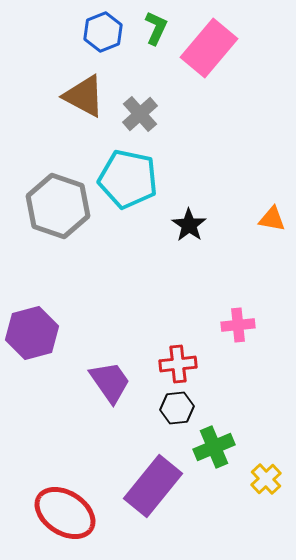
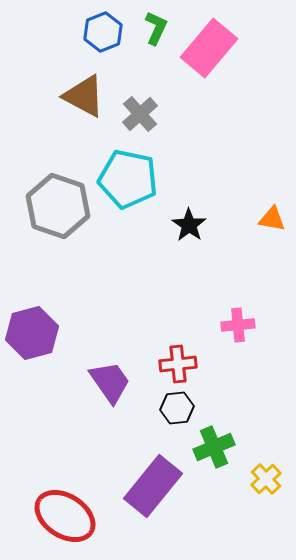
red ellipse: moved 3 px down
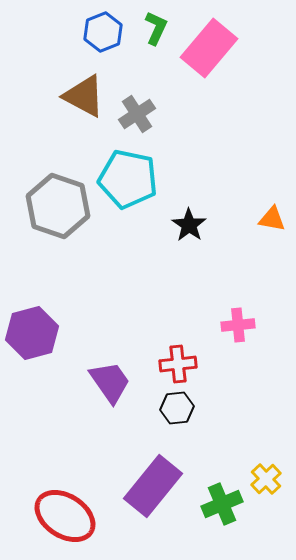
gray cross: moved 3 px left; rotated 9 degrees clockwise
green cross: moved 8 px right, 57 px down
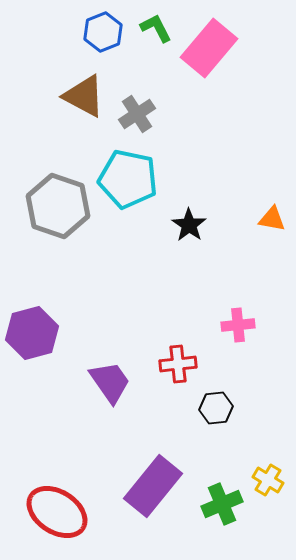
green L-shape: rotated 52 degrees counterclockwise
black hexagon: moved 39 px right
yellow cross: moved 2 px right, 1 px down; rotated 16 degrees counterclockwise
red ellipse: moved 8 px left, 4 px up
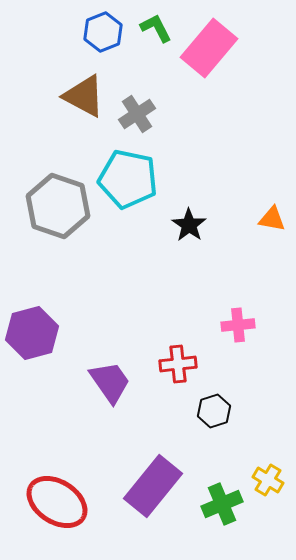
black hexagon: moved 2 px left, 3 px down; rotated 12 degrees counterclockwise
red ellipse: moved 10 px up
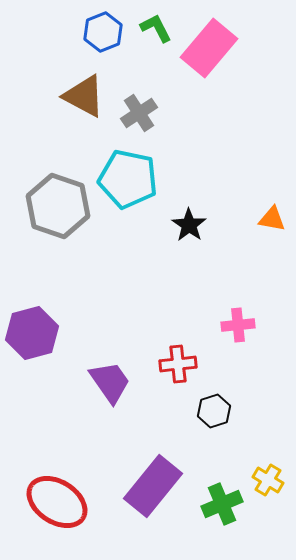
gray cross: moved 2 px right, 1 px up
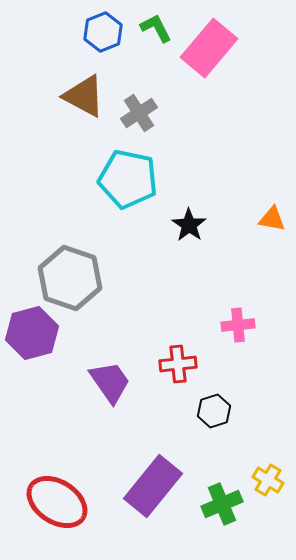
gray hexagon: moved 12 px right, 72 px down
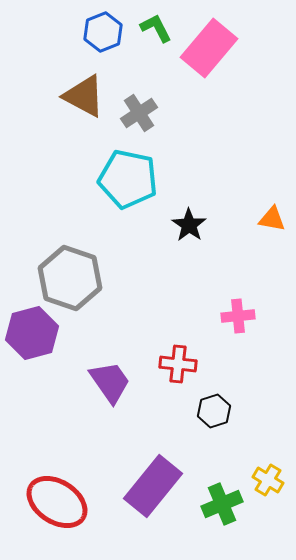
pink cross: moved 9 px up
red cross: rotated 12 degrees clockwise
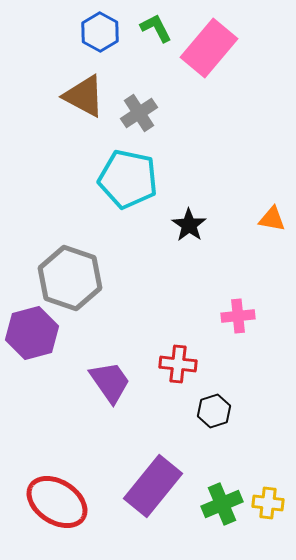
blue hexagon: moved 3 px left; rotated 9 degrees counterclockwise
yellow cross: moved 23 px down; rotated 24 degrees counterclockwise
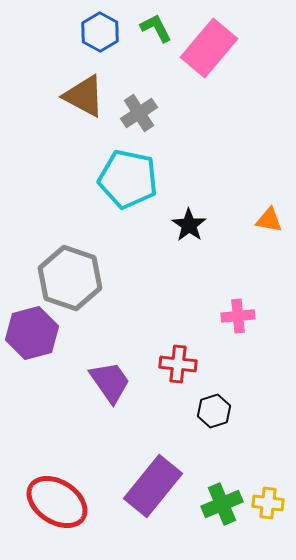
orange triangle: moved 3 px left, 1 px down
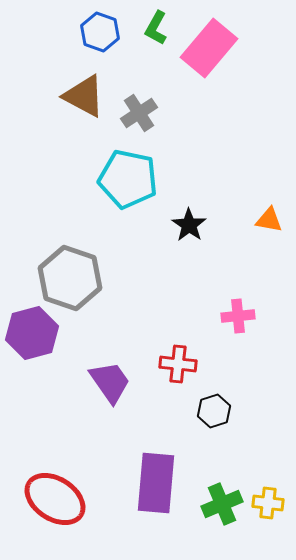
green L-shape: rotated 124 degrees counterclockwise
blue hexagon: rotated 9 degrees counterclockwise
purple rectangle: moved 3 px right, 3 px up; rotated 34 degrees counterclockwise
red ellipse: moved 2 px left, 3 px up
